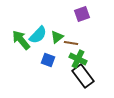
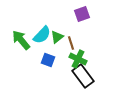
cyan semicircle: moved 4 px right
brown line: rotated 64 degrees clockwise
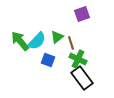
cyan semicircle: moved 5 px left, 6 px down
green arrow: moved 1 px left, 1 px down
black rectangle: moved 1 px left, 2 px down
